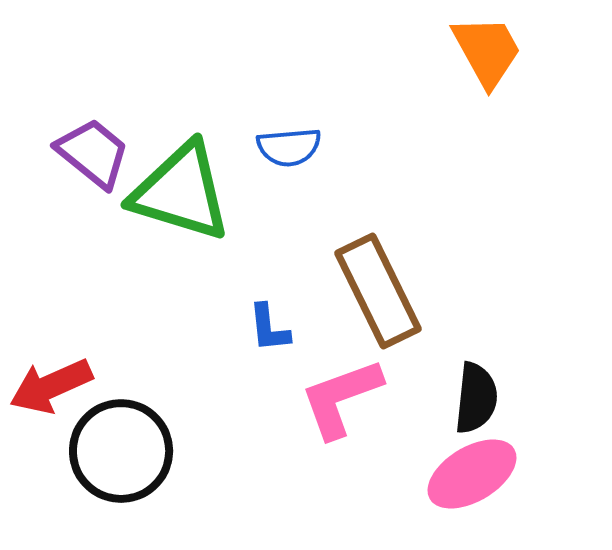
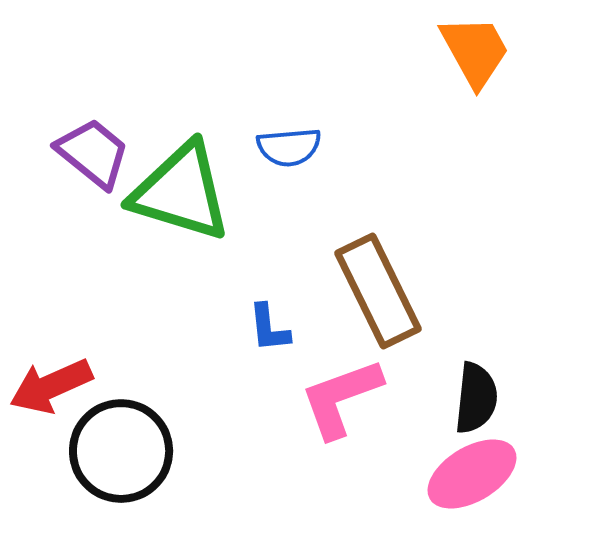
orange trapezoid: moved 12 px left
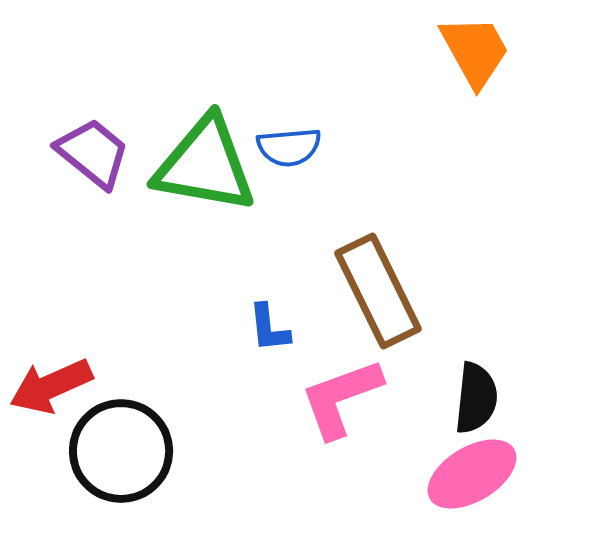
green triangle: moved 24 px right, 27 px up; rotated 7 degrees counterclockwise
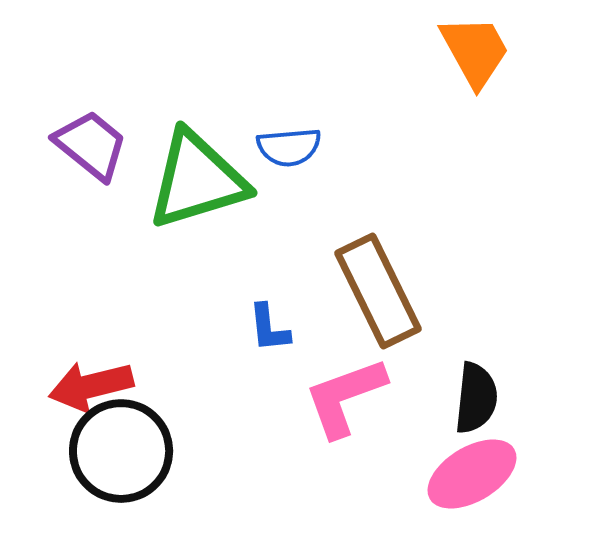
purple trapezoid: moved 2 px left, 8 px up
green triangle: moved 8 px left, 15 px down; rotated 27 degrees counterclockwise
red arrow: moved 40 px right; rotated 10 degrees clockwise
pink L-shape: moved 4 px right, 1 px up
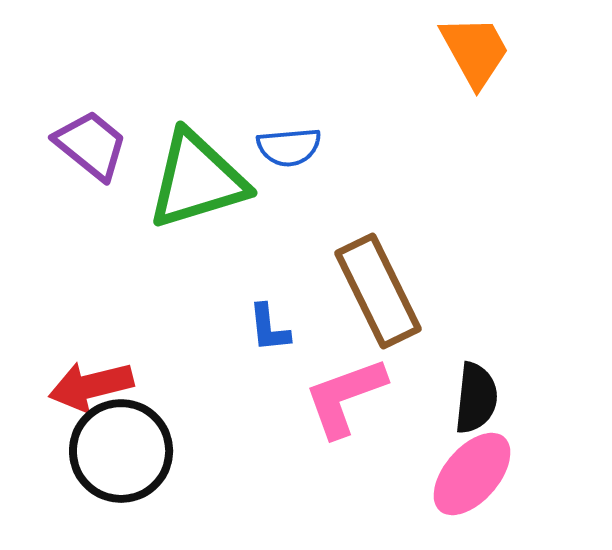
pink ellipse: rotated 18 degrees counterclockwise
